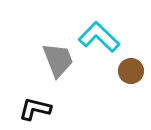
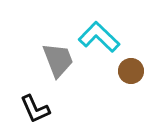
black L-shape: rotated 128 degrees counterclockwise
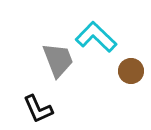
cyan L-shape: moved 3 px left
black L-shape: moved 3 px right
